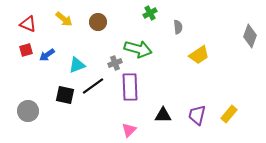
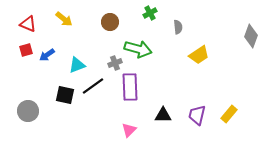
brown circle: moved 12 px right
gray diamond: moved 1 px right
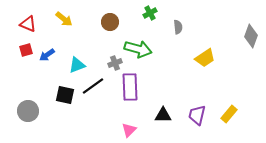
yellow trapezoid: moved 6 px right, 3 px down
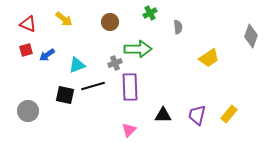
green arrow: rotated 16 degrees counterclockwise
yellow trapezoid: moved 4 px right
black line: rotated 20 degrees clockwise
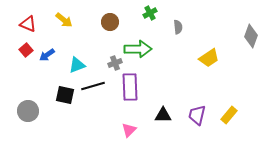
yellow arrow: moved 1 px down
red square: rotated 24 degrees counterclockwise
yellow rectangle: moved 1 px down
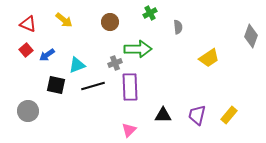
black square: moved 9 px left, 10 px up
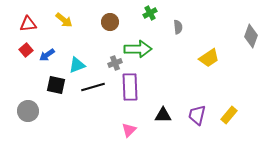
red triangle: rotated 30 degrees counterclockwise
black line: moved 1 px down
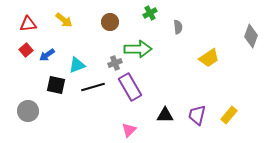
purple rectangle: rotated 28 degrees counterclockwise
black triangle: moved 2 px right
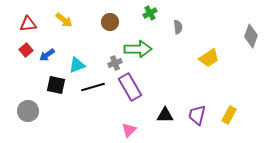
yellow rectangle: rotated 12 degrees counterclockwise
